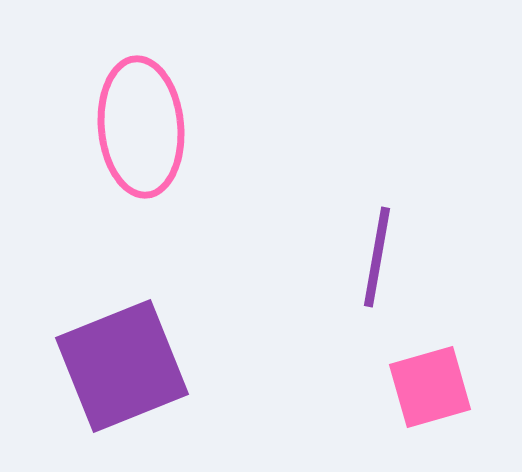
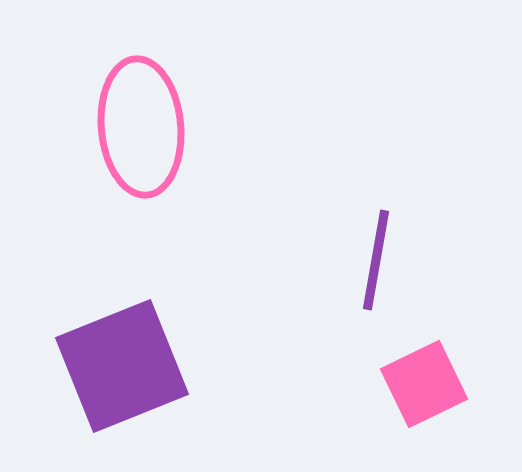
purple line: moved 1 px left, 3 px down
pink square: moved 6 px left, 3 px up; rotated 10 degrees counterclockwise
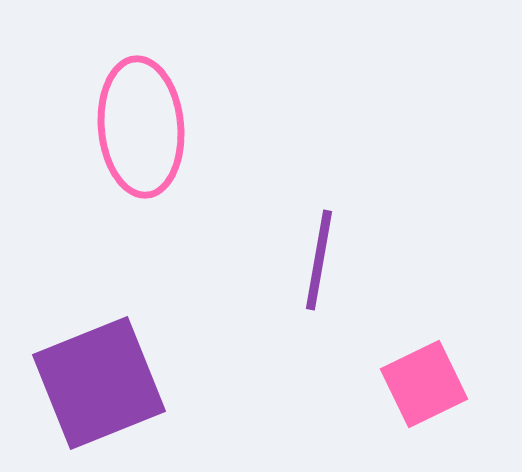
purple line: moved 57 px left
purple square: moved 23 px left, 17 px down
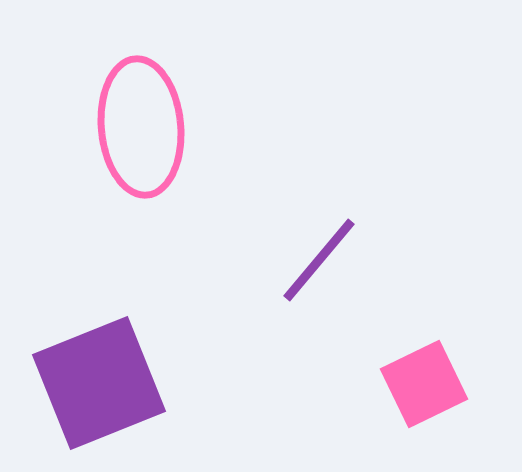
purple line: rotated 30 degrees clockwise
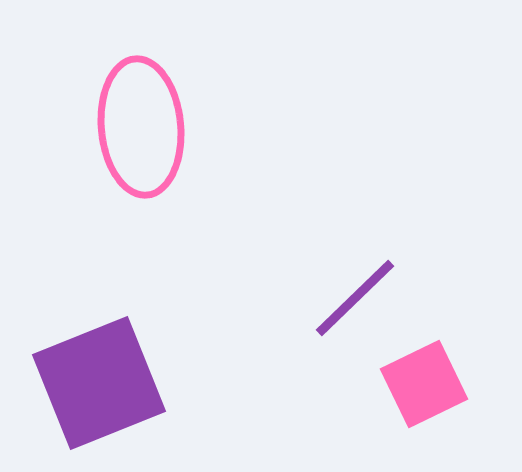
purple line: moved 36 px right, 38 px down; rotated 6 degrees clockwise
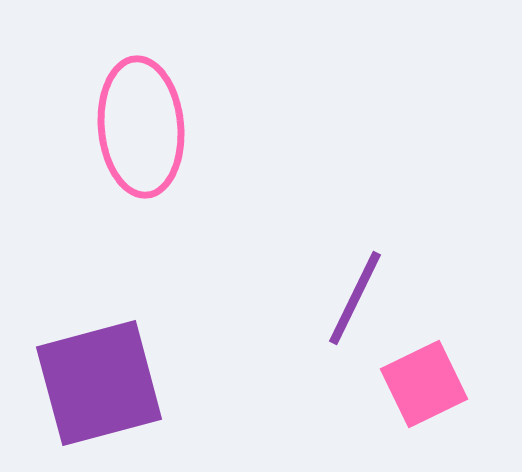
purple line: rotated 20 degrees counterclockwise
purple square: rotated 7 degrees clockwise
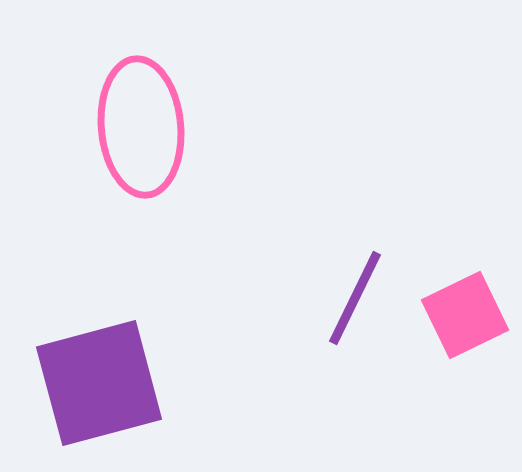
pink square: moved 41 px right, 69 px up
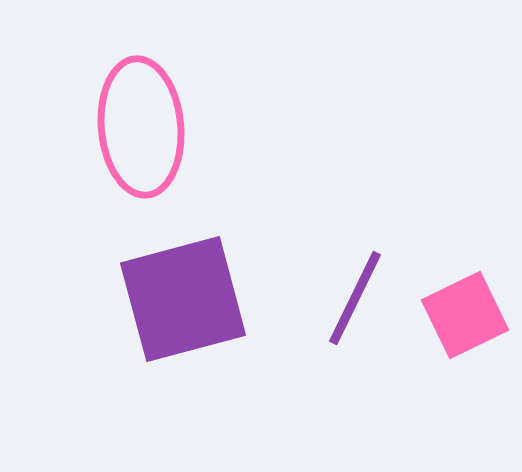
purple square: moved 84 px right, 84 px up
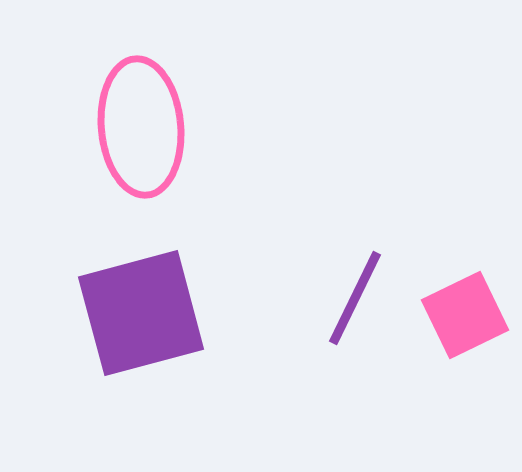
purple square: moved 42 px left, 14 px down
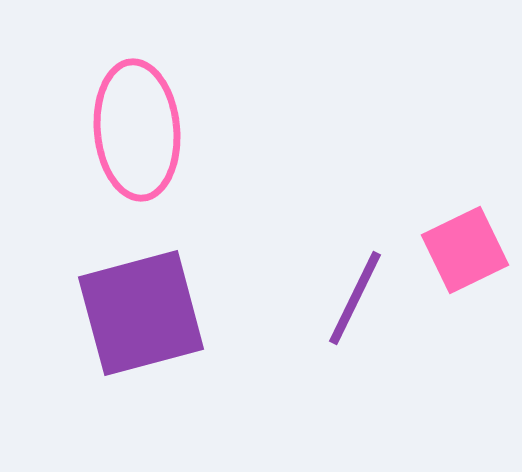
pink ellipse: moved 4 px left, 3 px down
pink square: moved 65 px up
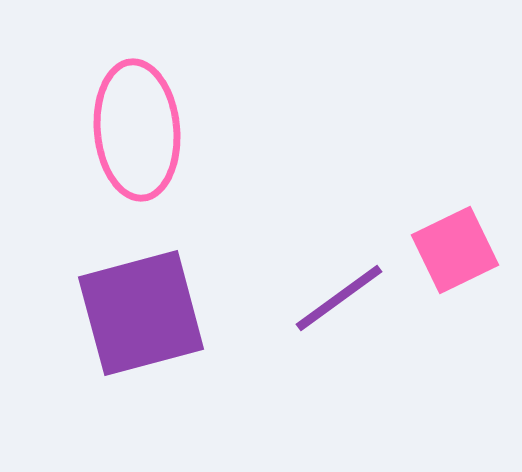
pink square: moved 10 px left
purple line: moved 16 px left; rotated 28 degrees clockwise
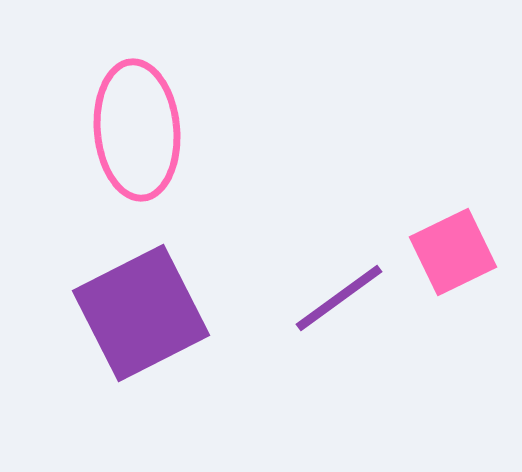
pink square: moved 2 px left, 2 px down
purple square: rotated 12 degrees counterclockwise
